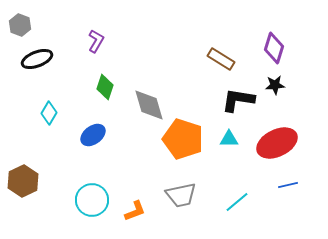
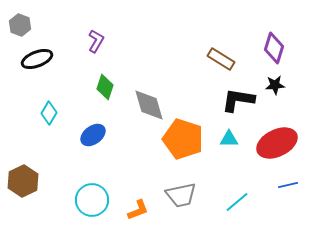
orange L-shape: moved 3 px right, 1 px up
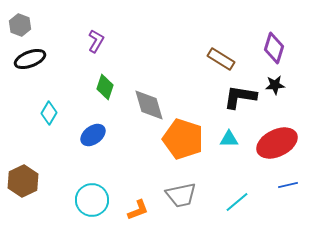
black ellipse: moved 7 px left
black L-shape: moved 2 px right, 3 px up
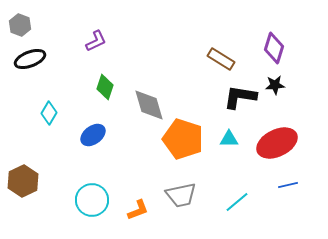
purple L-shape: rotated 35 degrees clockwise
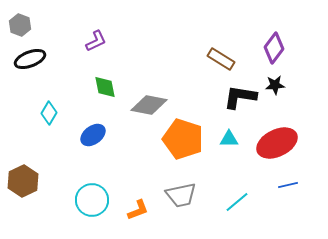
purple diamond: rotated 20 degrees clockwise
green diamond: rotated 30 degrees counterclockwise
gray diamond: rotated 63 degrees counterclockwise
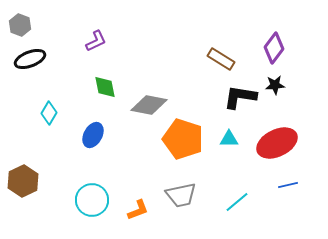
blue ellipse: rotated 25 degrees counterclockwise
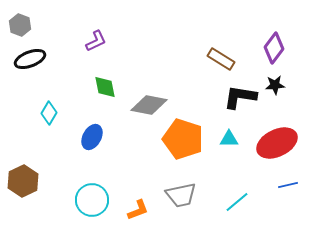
blue ellipse: moved 1 px left, 2 px down
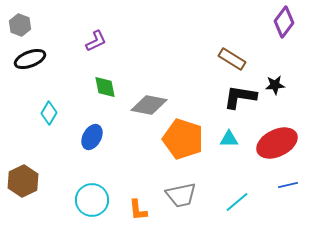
purple diamond: moved 10 px right, 26 px up
brown rectangle: moved 11 px right
orange L-shape: rotated 105 degrees clockwise
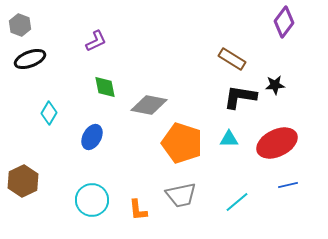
orange pentagon: moved 1 px left, 4 px down
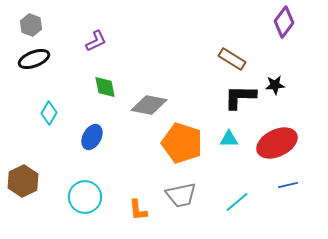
gray hexagon: moved 11 px right
black ellipse: moved 4 px right
black L-shape: rotated 8 degrees counterclockwise
cyan circle: moved 7 px left, 3 px up
